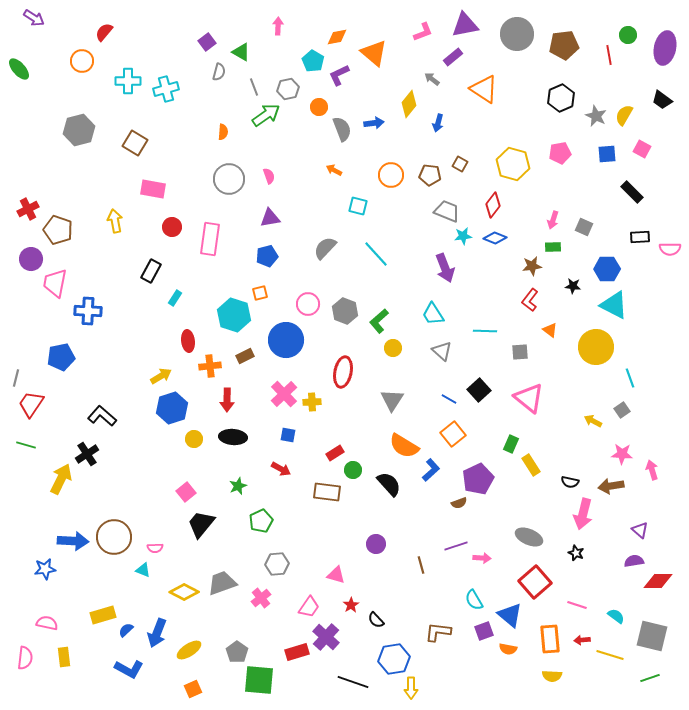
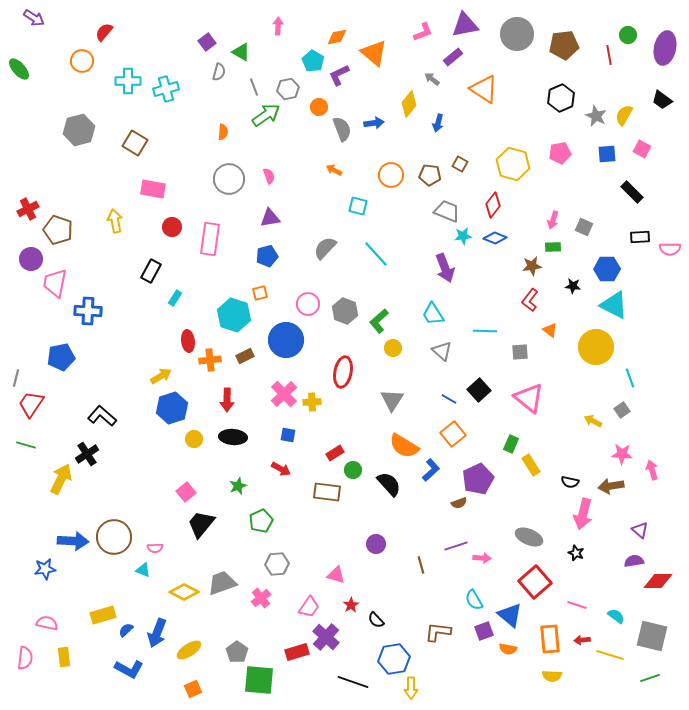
orange cross at (210, 366): moved 6 px up
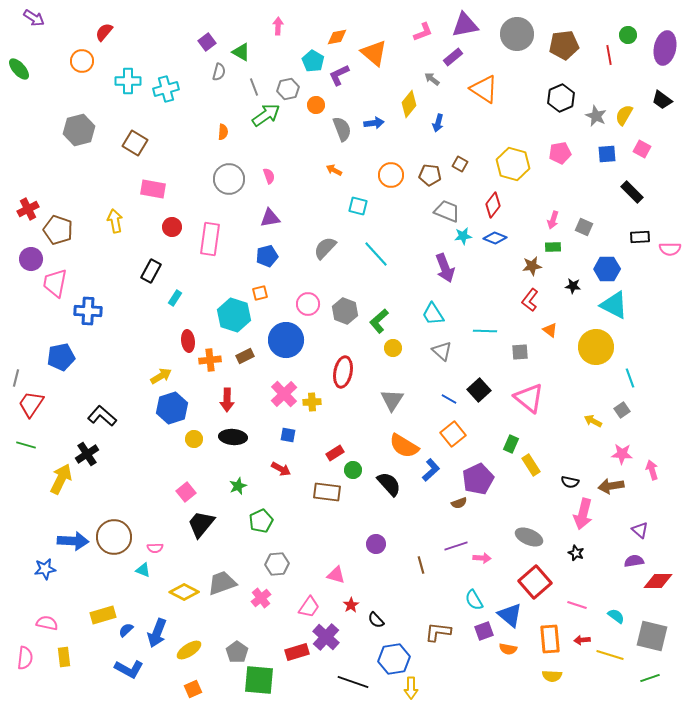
orange circle at (319, 107): moved 3 px left, 2 px up
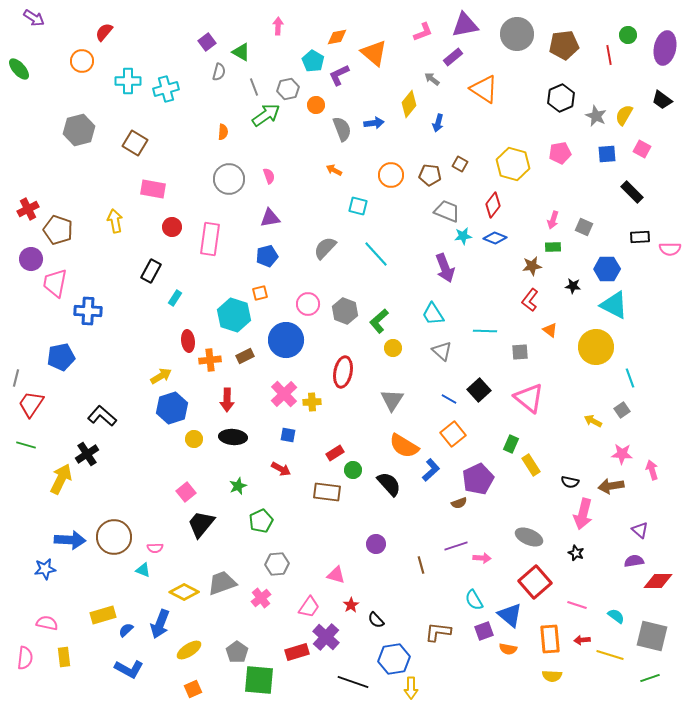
blue arrow at (73, 541): moved 3 px left, 1 px up
blue arrow at (157, 633): moved 3 px right, 9 px up
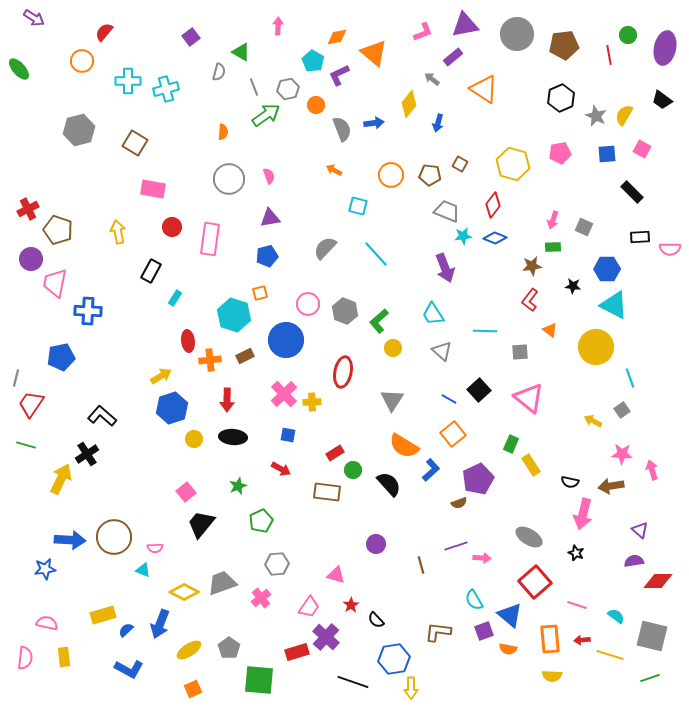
purple square at (207, 42): moved 16 px left, 5 px up
yellow arrow at (115, 221): moved 3 px right, 11 px down
gray ellipse at (529, 537): rotated 8 degrees clockwise
gray pentagon at (237, 652): moved 8 px left, 4 px up
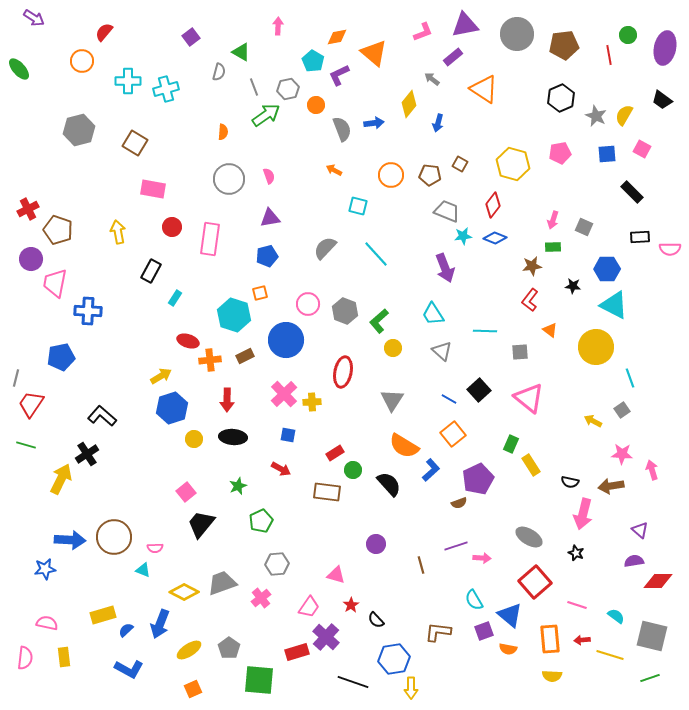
red ellipse at (188, 341): rotated 65 degrees counterclockwise
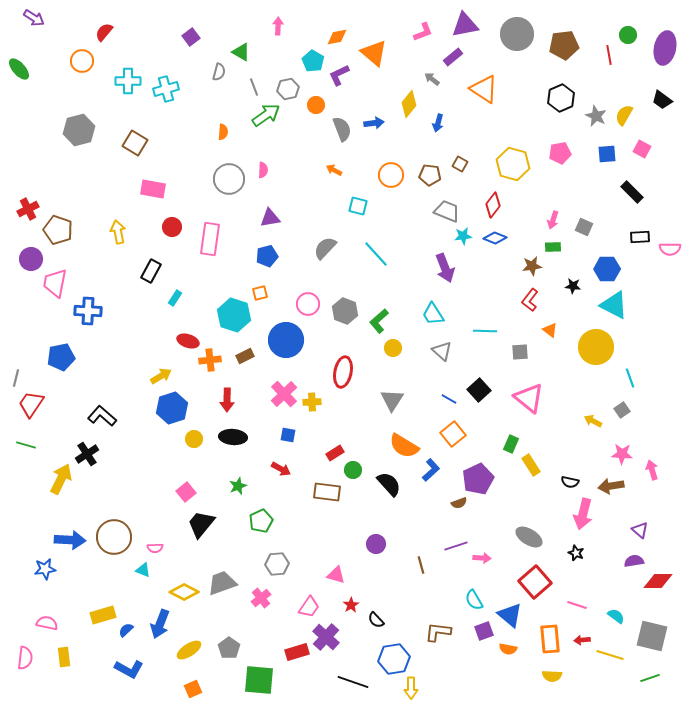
pink semicircle at (269, 176): moved 6 px left, 6 px up; rotated 21 degrees clockwise
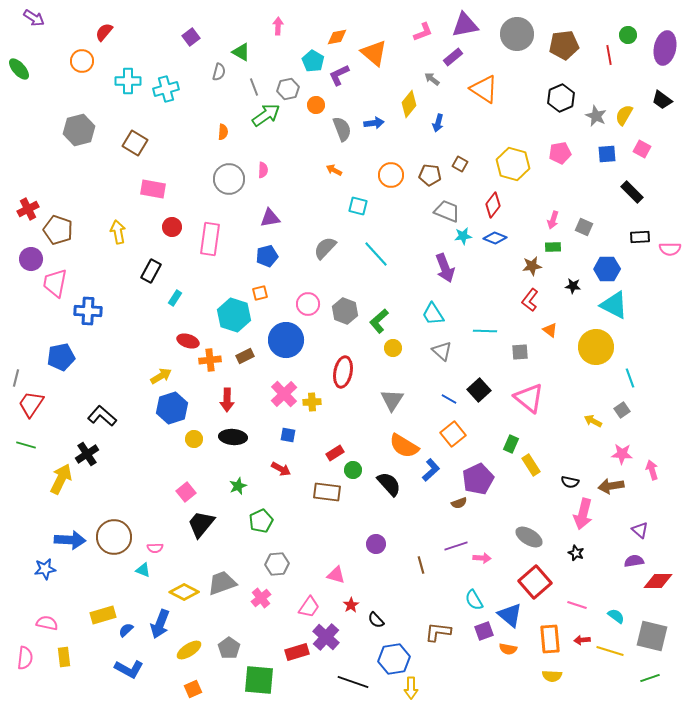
yellow line at (610, 655): moved 4 px up
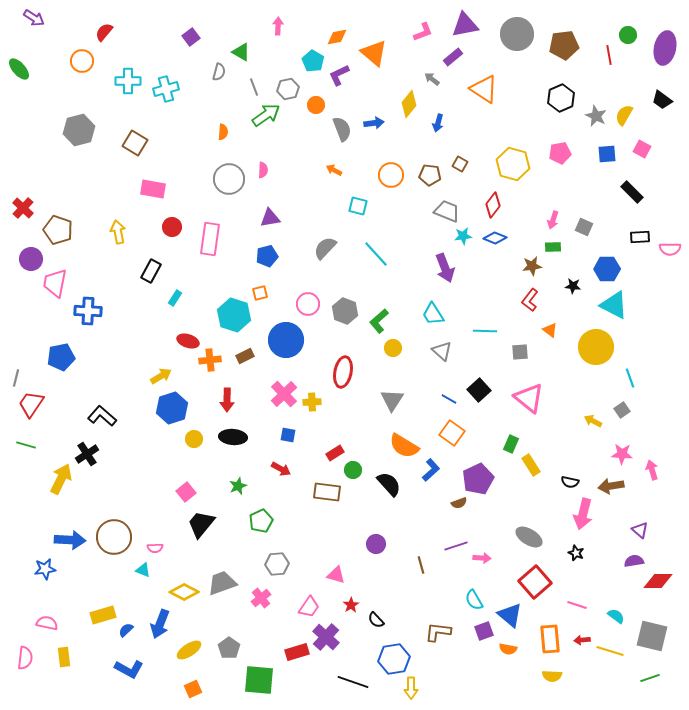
red cross at (28, 209): moved 5 px left, 1 px up; rotated 20 degrees counterclockwise
orange square at (453, 434): moved 1 px left, 1 px up; rotated 15 degrees counterclockwise
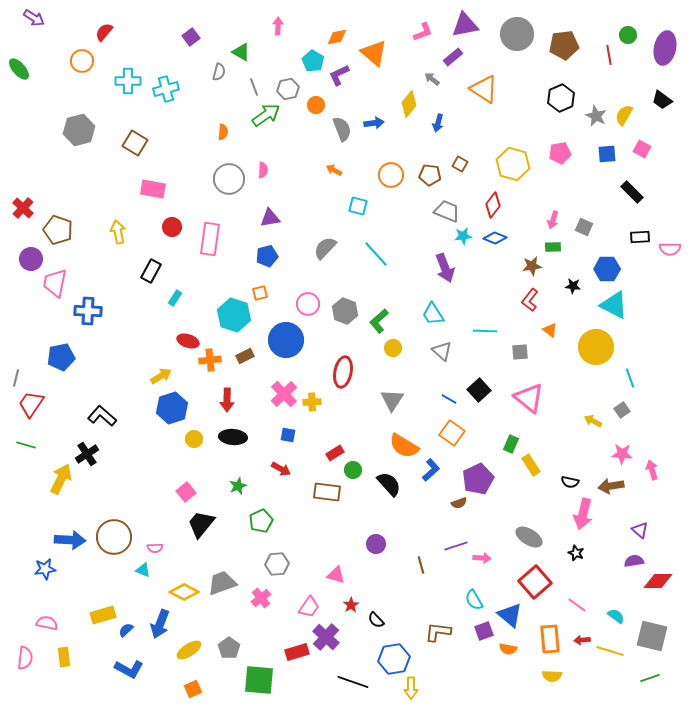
pink line at (577, 605): rotated 18 degrees clockwise
